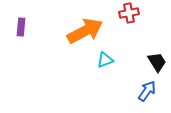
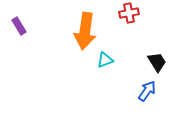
purple rectangle: moved 2 px left, 1 px up; rotated 36 degrees counterclockwise
orange arrow: rotated 126 degrees clockwise
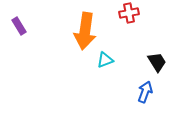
blue arrow: moved 2 px left, 1 px down; rotated 15 degrees counterclockwise
